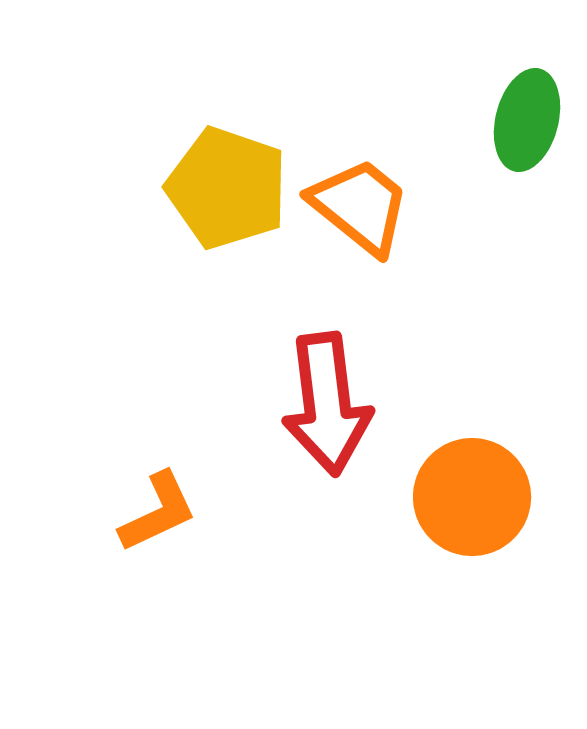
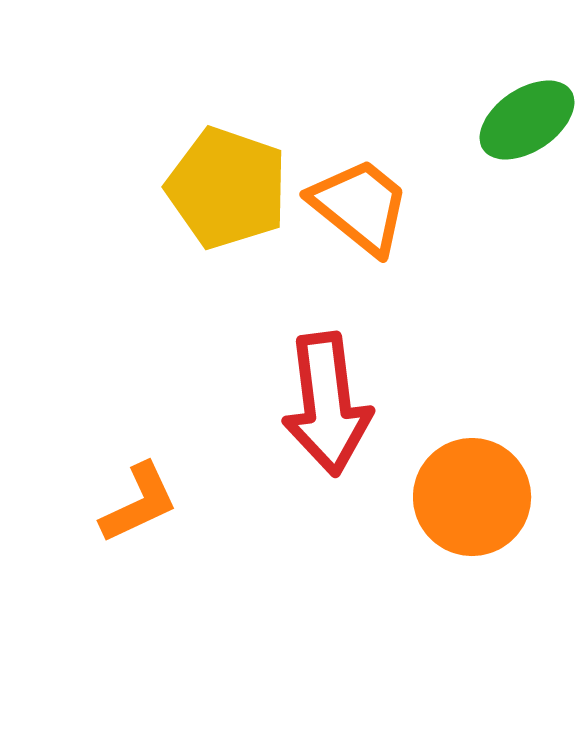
green ellipse: rotated 42 degrees clockwise
orange L-shape: moved 19 px left, 9 px up
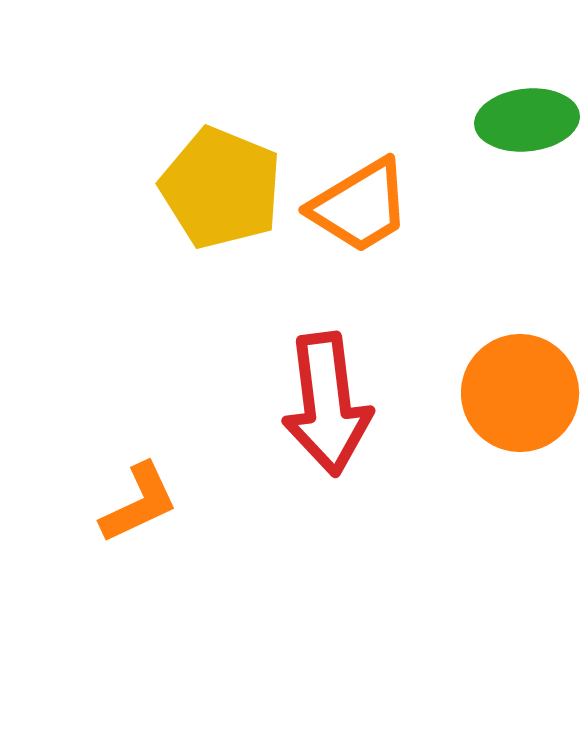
green ellipse: rotated 28 degrees clockwise
yellow pentagon: moved 6 px left; rotated 3 degrees clockwise
orange trapezoid: rotated 110 degrees clockwise
orange circle: moved 48 px right, 104 px up
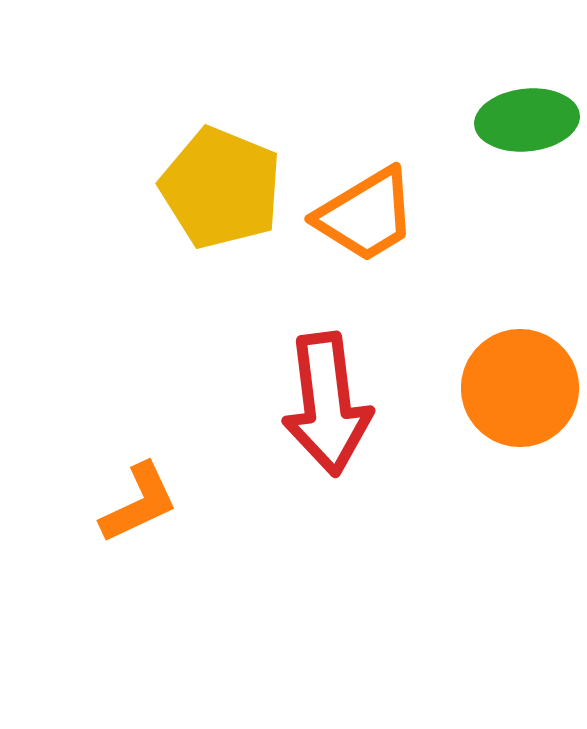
orange trapezoid: moved 6 px right, 9 px down
orange circle: moved 5 px up
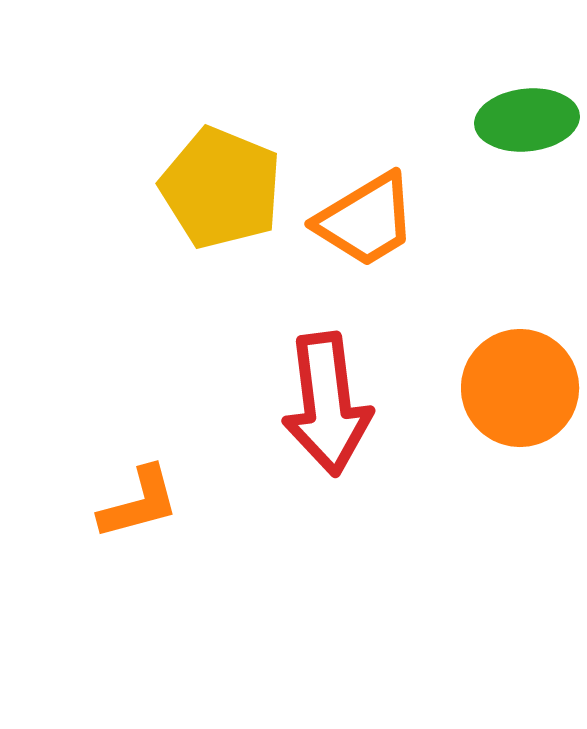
orange trapezoid: moved 5 px down
orange L-shape: rotated 10 degrees clockwise
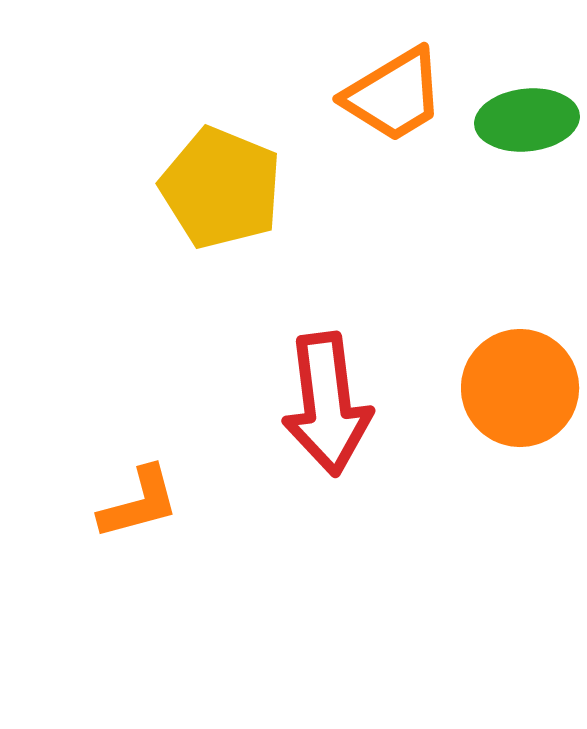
orange trapezoid: moved 28 px right, 125 px up
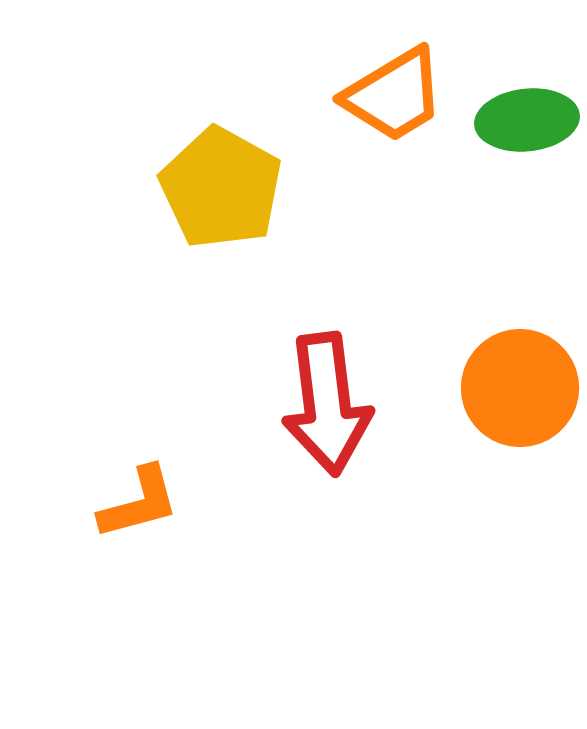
yellow pentagon: rotated 7 degrees clockwise
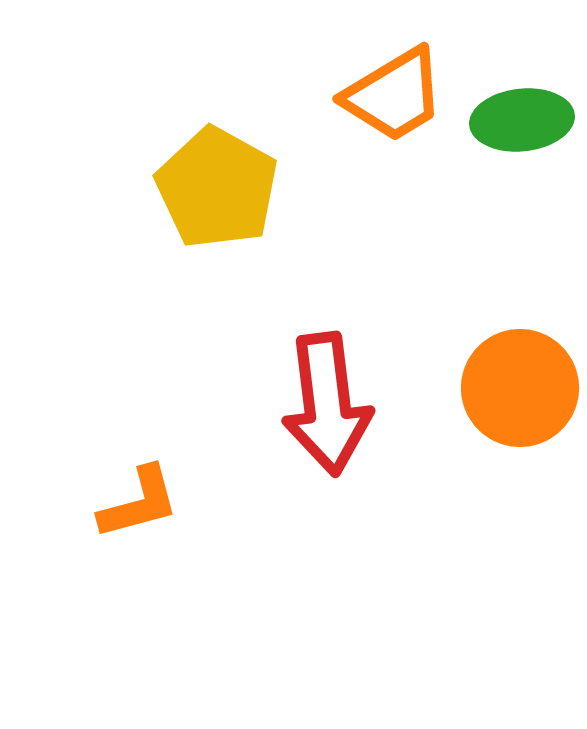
green ellipse: moved 5 px left
yellow pentagon: moved 4 px left
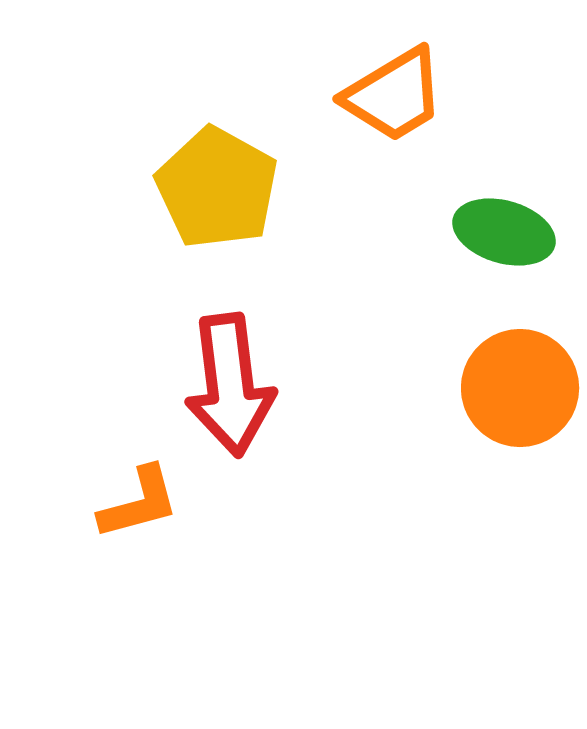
green ellipse: moved 18 px left, 112 px down; rotated 22 degrees clockwise
red arrow: moved 97 px left, 19 px up
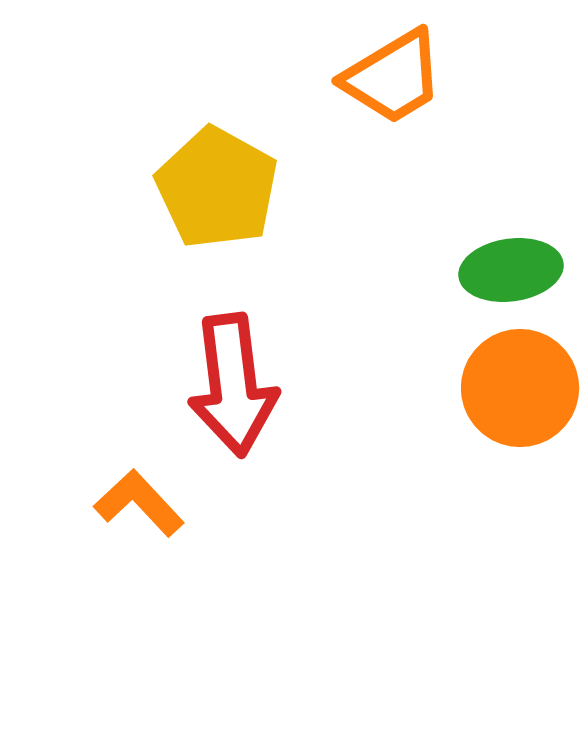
orange trapezoid: moved 1 px left, 18 px up
green ellipse: moved 7 px right, 38 px down; rotated 24 degrees counterclockwise
red arrow: moved 3 px right
orange L-shape: rotated 118 degrees counterclockwise
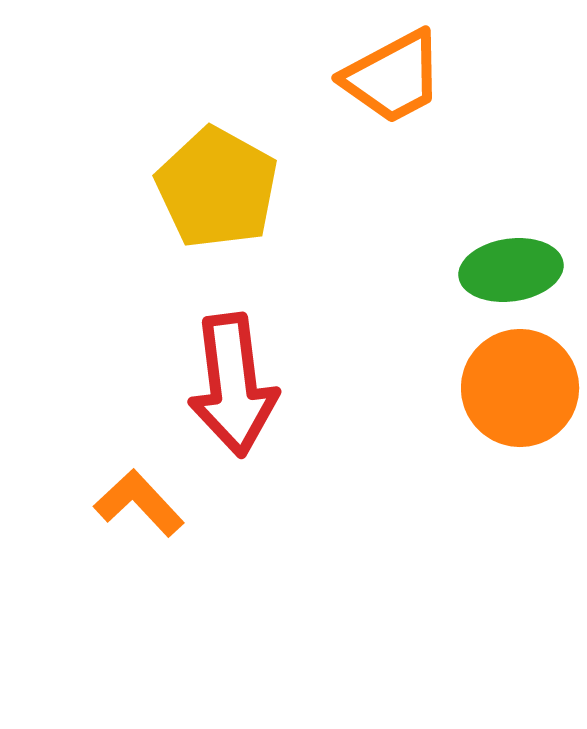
orange trapezoid: rotated 3 degrees clockwise
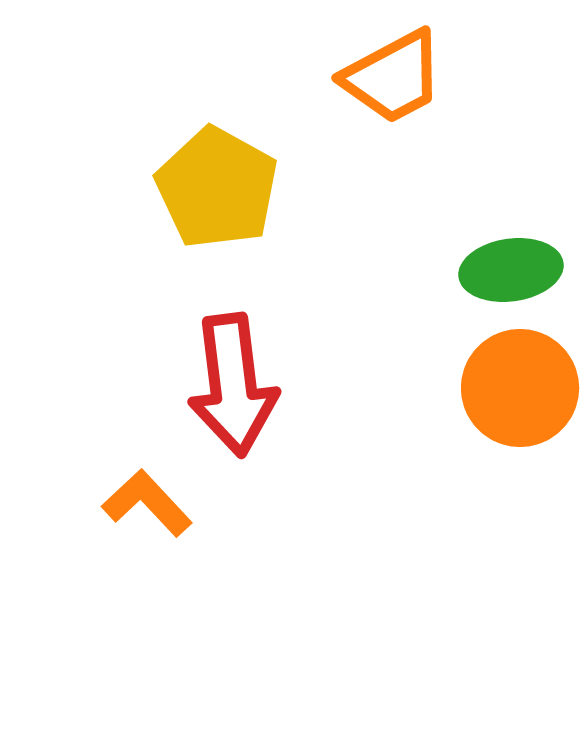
orange L-shape: moved 8 px right
